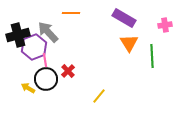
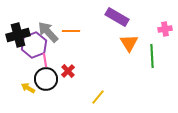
orange line: moved 18 px down
purple rectangle: moved 7 px left, 1 px up
pink cross: moved 4 px down
purple hexagon: moved 2 px up
yellow line: moved 1 px left, 1 px down
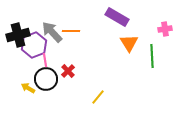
gray arrow: moved 4 px right
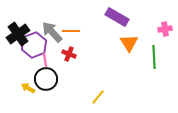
black cross: moved 1 px up; rotated 20 degrees counterclockwise
green line: moved 2 px right, 1 px down
red cross: moved 1 px right, 17 px up; rotated 24 degrees counterclockwise
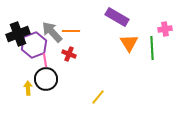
black cross: rotated 15 degrees clockwise
green line: moved 2 px left, 9 px up
yellow arrow: rotated 56 degrees clockwise
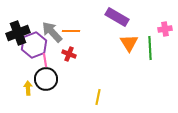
black cross: moved 1 px up
green line: moved 2 px left
yellow line: rotated 28 degrees counterclockwise
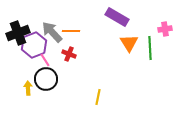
pink line: rotated 24 degrees counterclockwise
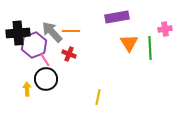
purple rectangle: rotated 40 degrees counterclockwise
black cross: rotated 15 degrees clockwise
yellow arrow: moved 1 px left, 1 px down
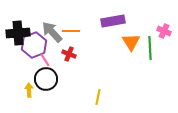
purple rectangle: moved 4 px left, 4 px down
pink cross: moved 1 px left, 2 px down; rotated 32 degrees clockwise
orange triangle: moved 2 px right, 1 px up
yellow arrow: moved 2 px right, 1 px down
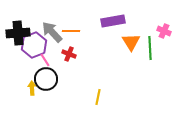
yellow arrow: moved 3 px right, 2 px up
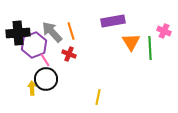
orange line: rotated 72 degrees clockwise
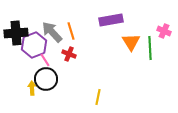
purple rectangle: moved 2 px left, 1 px up
black cross: moved 2 px left
